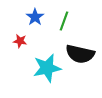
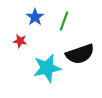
black semicircle: rotated 32 degrees counterclockwise
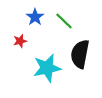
green line: rotated 66 degrees counterclockwise
red star: rotated 24 degrees counterclockwise
black semicircle: rotated 120 degrees clockwise
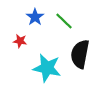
red star: rotated 24 degrees clockwise
cyan star: rotated 24 degrees clockwise
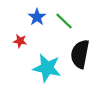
blue star: moved 2 px right
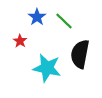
red star: rotated 24 degrees clockwise
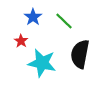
blue star: moved 4 px left
red star: moved 1 px right
cyan star: moved 5 px left, 5 px up
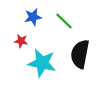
blue star: rotated 24 degrees clockwise
red star: rotated 24 degrees counterclockwise
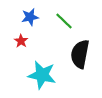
blue star: moved 3 px left
red star: rotated 24 degrees clockwise
cyan star: moved 12 px down
